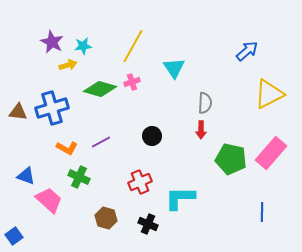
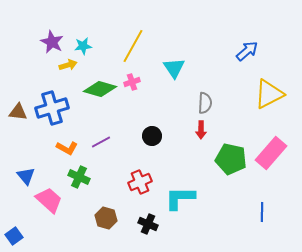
blue triangle: rotated 30 degrees clockwise
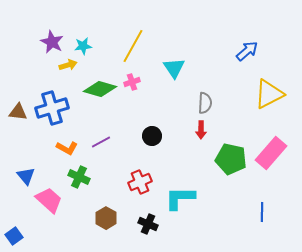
brown hexagon: rotated 15 degrees clockwise
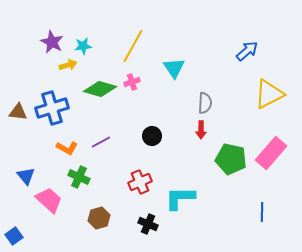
brown hexagon: moved 7 px left; rotated 15 degrees clockwise
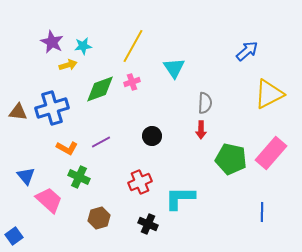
green diamond: rotated 36 degrees counterclockwise
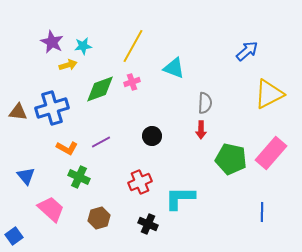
cyan triangle: rotated 35 degrees counterclockwise
pink trapezoid: moved 2 px right, 9 px down
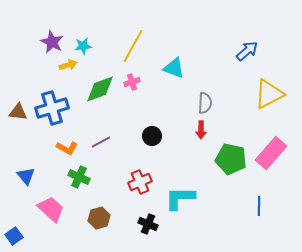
blue line: moved 3 px left, 6 px up
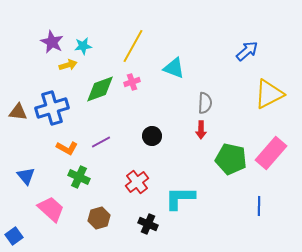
red cross: moved 3 px left; rotated 15 degrees counterclockwise
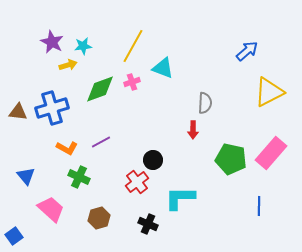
cyan triangle: moved 11 px left
yellow triangle: moved 2 px up
red arrow: moved 8 px left
black circle: moved 1 px right, 24 px down
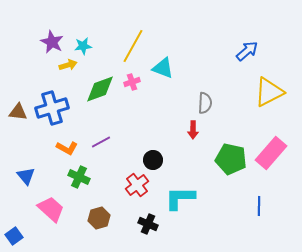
red cross: moved 3 px down
